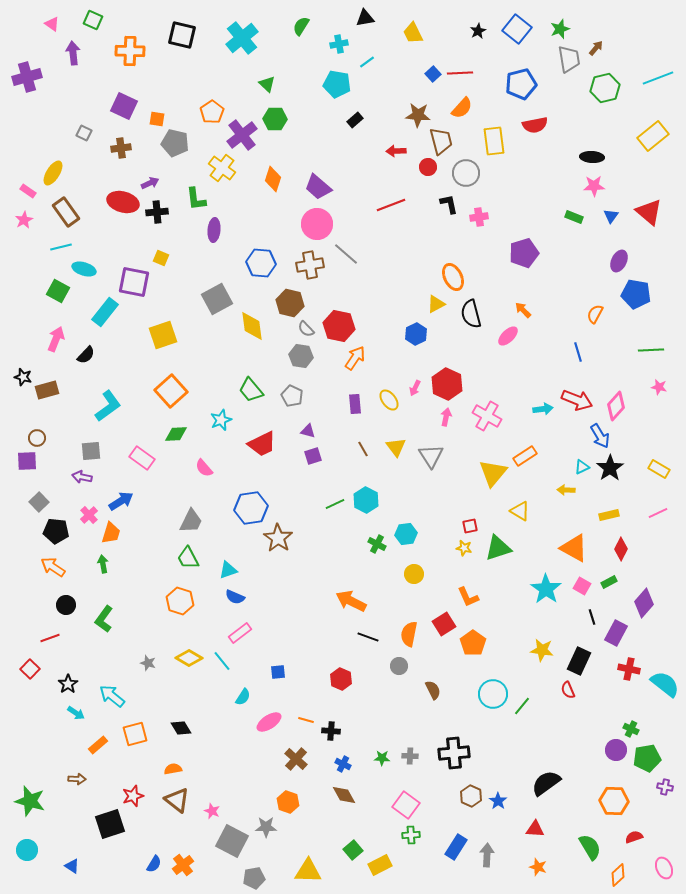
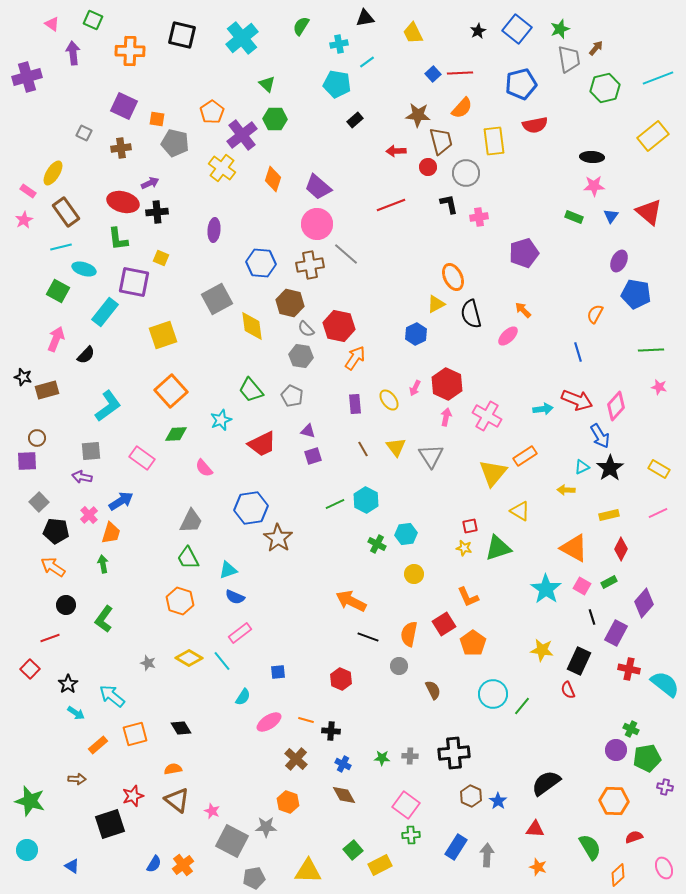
green L-shape at (196, 199): moved 78 px left, 40 px down
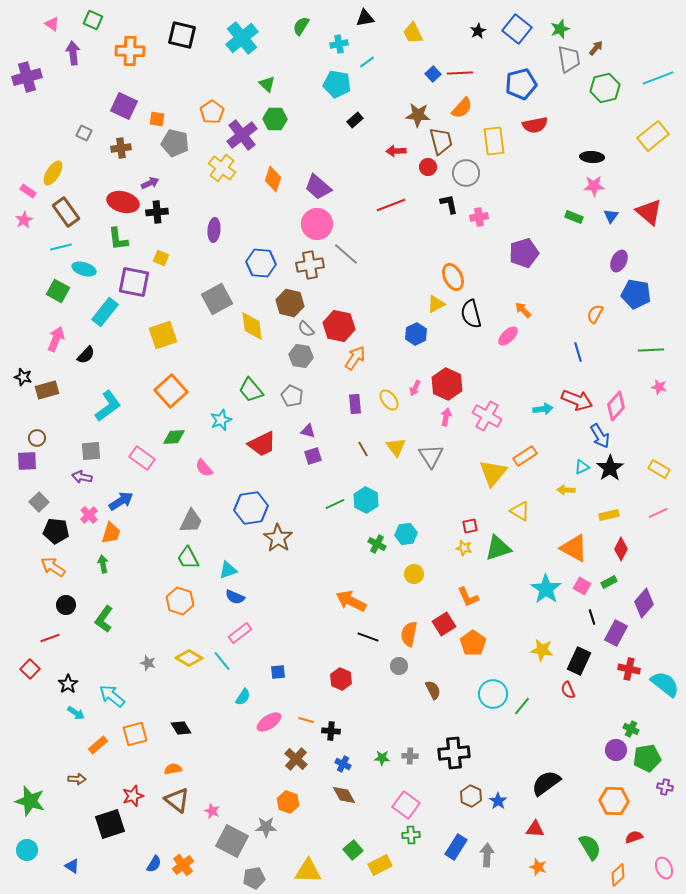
green diamond at (176, 434): moved 2 px left, 3 px down
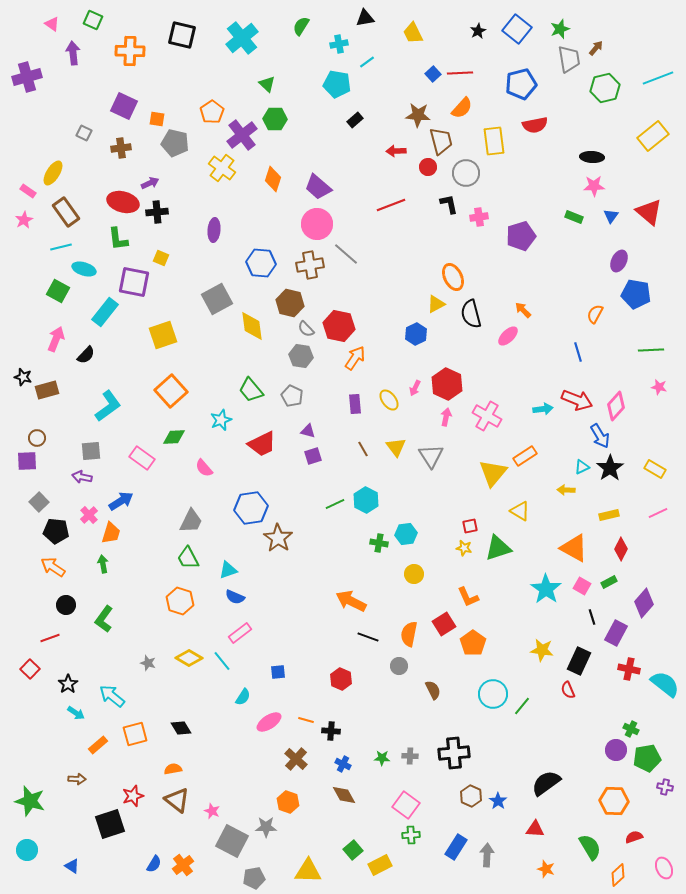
purple pentagon at (524, 253): moved 3 px left, 17 px up
yellow rectangle at (659, 469): moved 4 px left
green cross at (377, 544): moved 2 px right, 1 px up; rotated 18 degrees counterclockwise
orange star at (538, 867): moved 8 px right, 2 px down
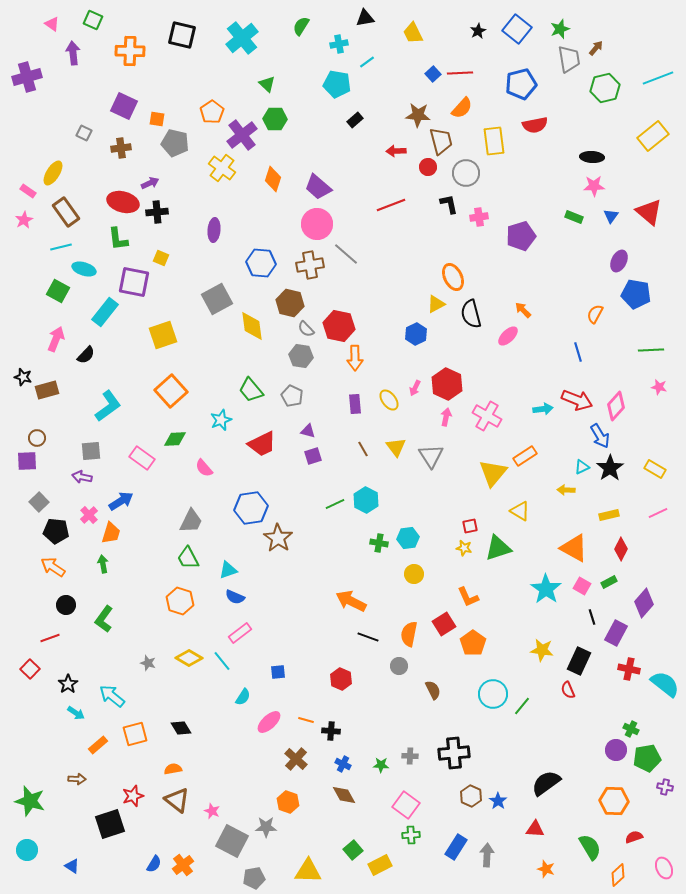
orange arrow at (355, 358): rotated 145 degrees clockwise
green diamond at (174, 437): moved 1 px right, 2 px down
cyan hexagon at (406, 534): moved 2 px right, 4 px down
pink ellipse at (269, 722): rotated 10 degrees counterclockwise
green star at (382, 758): moved 1 px left, 7 px down
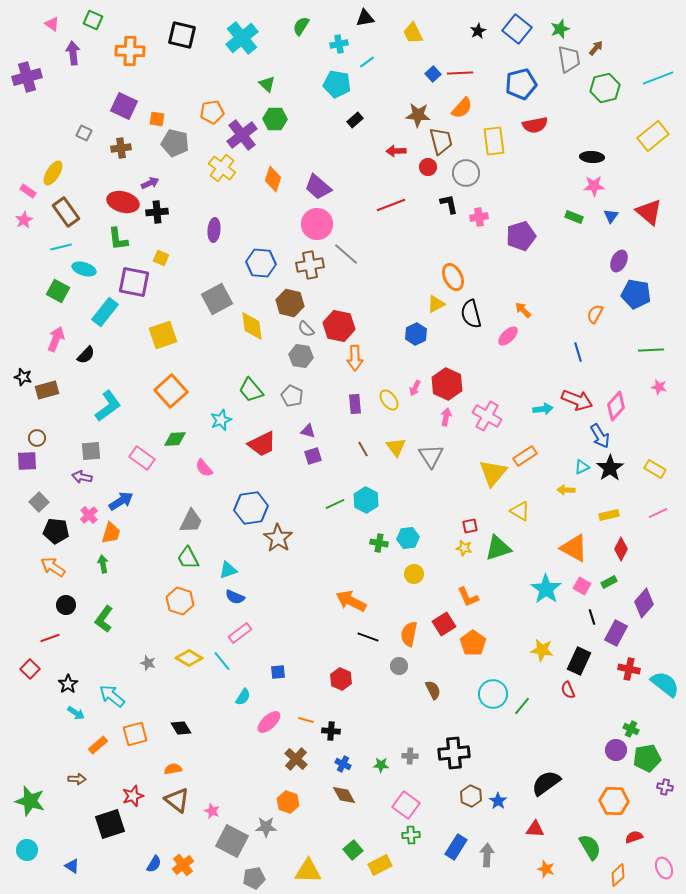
orange pentagon at (212, 112): rotated 25 degrees clockwise
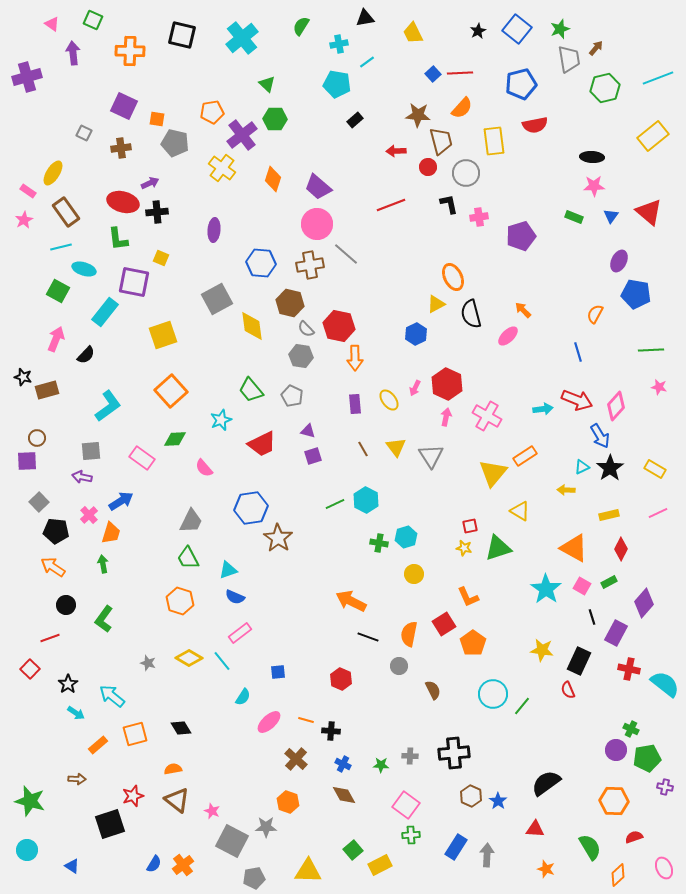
cyan hexagon at (408, 538): moved 2 px left, 1 px up; rotated 10 degrees counterclockwise
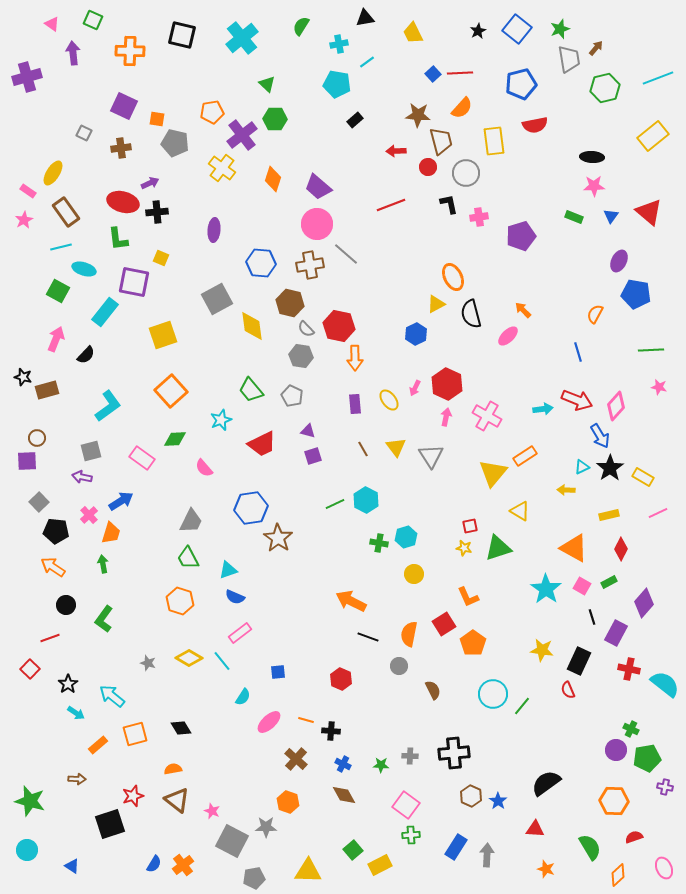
gray square at (91, 451): rotated 10 degrees counterclockwise
yellow rectangle at (655, 469): moved 12 px left, 8 px down
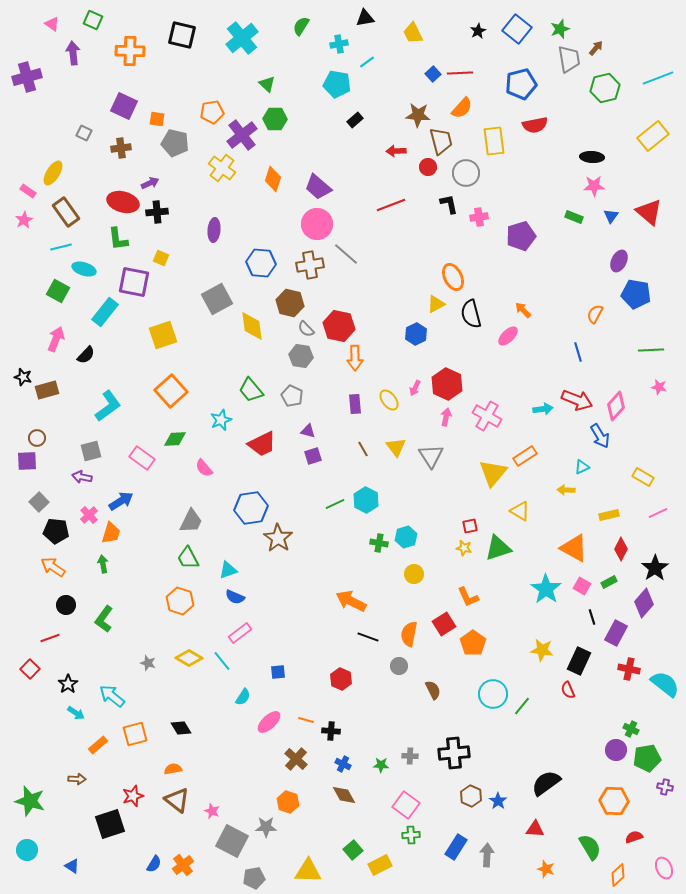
black star at (610, 468): moved 45 px right, 100 px down
